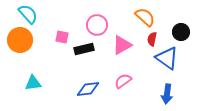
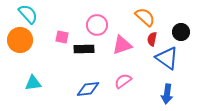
pink triangle: rotated 10 degrees clockwise
black rectangle: rotated 12 degrees clockwise
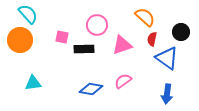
blue diamond: moved 3 px right; rotated 15 degrees clockwise
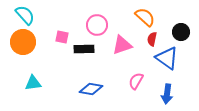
cyan semicircle: moved 3 px left, 1 px down
orange circle: moved 3 px right, 2 px down
pink semicircle: moved 13 px right; rotated 24 degrees counterclockwise
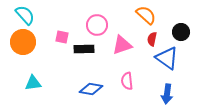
orange semicircle: moved 1 px right, 2 px up
pink semicircle: moved 9 px left; rotated 36 degrees counterclockwise
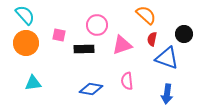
black circle: moved 3 px right, 2 px down
pink square: moved 3 px left, 2 px up
orange circle: moved 3 px right, 1 px down
blue triangle: rotated 15 degrees counterclockwise
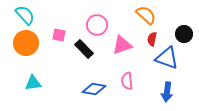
black rectangle: rotated 48 degrees clockwise
blue diamond: moved 3 px right
blue arrow: moved 2 px up
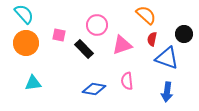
cyan semicircle: moved 1 px left, 1 px up
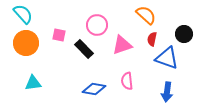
cyan semicircle: moved 1 px left
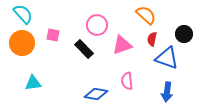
pink square: moved 6 px left
orange circle: moved 4 px left
blue diamond: moved 2 px right, 5 px down
